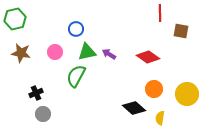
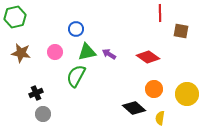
green hexagon: moved 2 px up
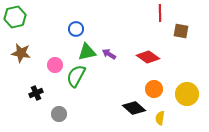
pink circle: moved 13 px down
gray circle: moved 16 px right
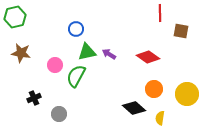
black cross: moved 2 px left, 5 px down
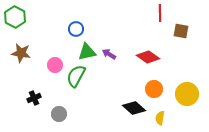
green hexagon: rotated 20 degrees counterclockwise
